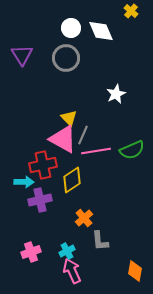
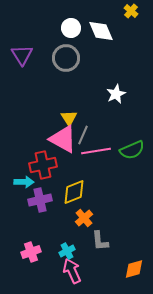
yellow triangle: rotated 12 degrees clockwise
yellow diamond: moved 2 px right, 12 px down; rotated 12 degrees clockwise
orange diamond: moved 1 px left, 2 px up; rotated 65 degrees clockwise
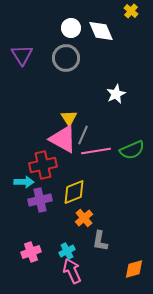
gray L-shape: rotated 15 degrees clockwise
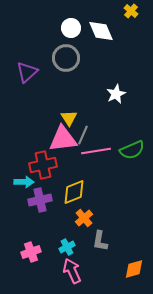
purple triangle: moved 5 px right, 17 px down; rotated 20 degrees clockwise
pink triangle: rotated 36 degrees counterclockwise
cyan cross: moved 4 px up
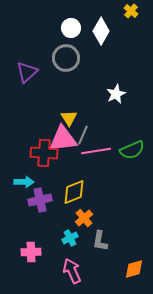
white diamond: rotated 52 degrees clockwise
red cross: moved 1 px right, 12 px up; rotated 16 degrees clockwise
cyan cross: moved 3 px right, 9 px up
pink cross: rotated 18 degrees clockwise
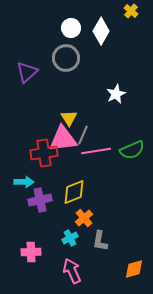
red cross: rotated 12 degrees counterclockwise
